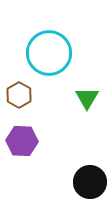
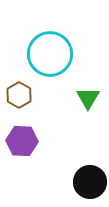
cyan circle: moved 1 px right, 1 px down
green triangle: moved 1 px right
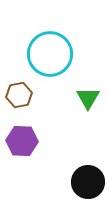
brown hexagon: rotated 20 degrees clockwise
black circle: moved 2 px left
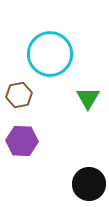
black circle: moved 1 px right, 2 px down
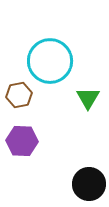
cyan circle: moved 7 px down
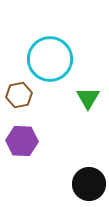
cyan circle: moved 2 px up
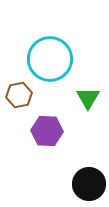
purple hexagon: moved 25 px right, 10 px up
